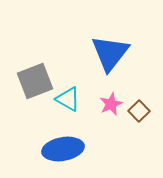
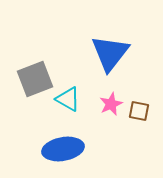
gray square: moved 2 px up
brown square: rotated 35 degrees counterclockwise
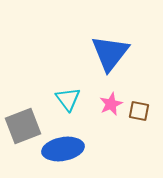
gray square: moved 12 px left, 47 px down
cyan triangle: rotated 24 degrees clockwise
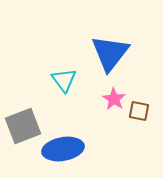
cyan triangle: moved 4 px left, 19 px up
pink star: moved 3 px right, 5 px up; rotated 15 degrees counterclockwise
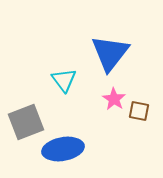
gray square: moved 3 px right, 4 px up
